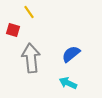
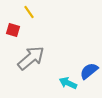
blue semicircle: moved 18 px right, 17 px down
gray arrow: rotated 56 degrees clockwise
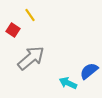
yellow line: moved 1 px right, 3 px down
red square: rotated 16 degrees clockwise
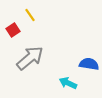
red square: rotated 24 degrees clockwise
gray arrow: moved 1 px left
blue semicircle: moved 7 px up; rotated 48 degrees clockwise
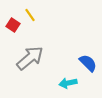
red square: moved 5 px up; rotated 24 degrees counterclockwise
blue semicircle: moved 1 px left, 1 px up; rotated 36 degrees clockwise
cyan arrow: rotated 36 degrees counterclockwise
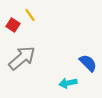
gray arrow: moved 8 px left
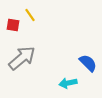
red square: rotated 24 degrees counterclockwise
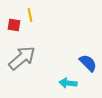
yellow line: rotated 24 degrees clockwise
red square: moved 1 px right
cyan arrow: rotated 18 degrees clockwise
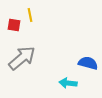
blue semicircle: rotated 30 degrees counterclockwise
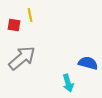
cyan arrow: rotated 114 degrees counterclockwise
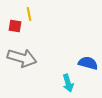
yellow line: moved 1 px left, 1 px up
red square: moved 1 px right, 1 px down
gray arrow: rotated 56 degrees clockwise
